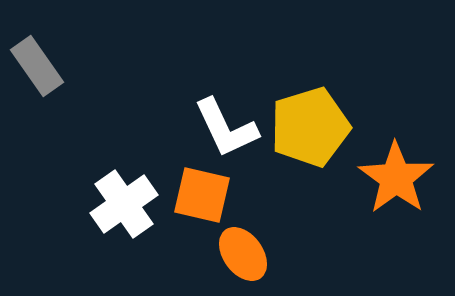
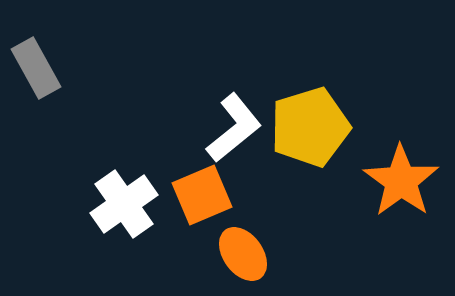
gray rectangle: moved 1 px left, 2 px down; rotated 6 degrees clockwise
white L-shape: moved 8 px right; rotated 104 degrees counterclockwise
orange star: moved 5 px right, 3 px down
orange square: rotated 36 degrees counterclockwise
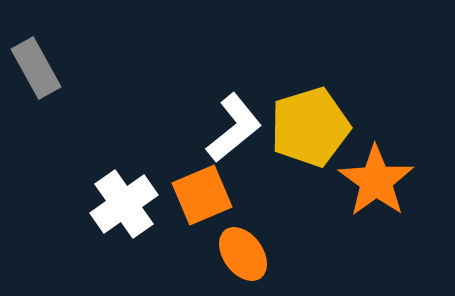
orange star: moved 25 px left
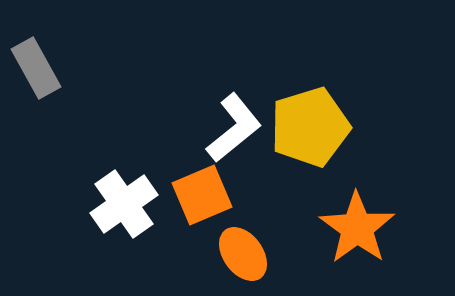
orange star: moved 19 px left, 47 px down
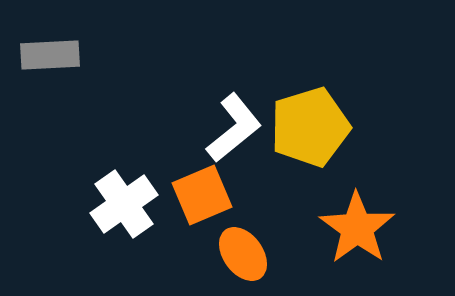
gray rectangle: moved 14 px right, 13 px up; rotated 64 degrees counterclockwise
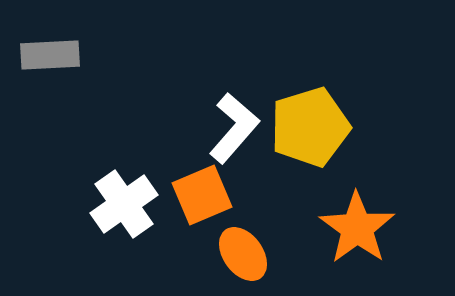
white L-shape: rotated 10 degrees counterclockwise
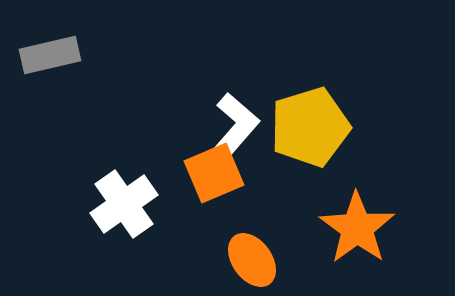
gray rectangle: rotated 10 degrees counterclockwise
orange square: moved 12 px right, 22 px up
orange ellipse: moved 9 px right, 6 px down
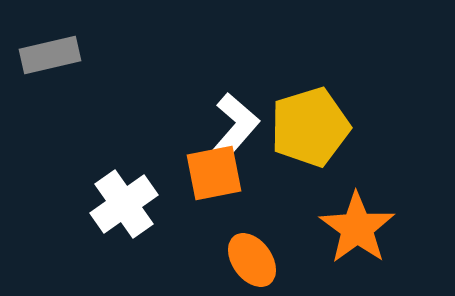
orange square: rotated 12 degrees clockwise
